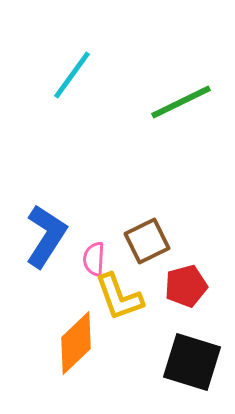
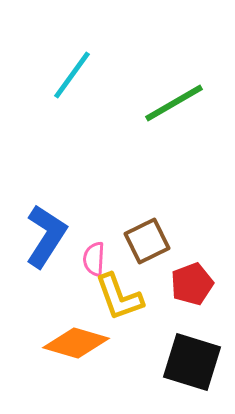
green line: moved 7 px left, 1 px down; rotated 4 degrees counterclockwise
red pentagon: moved 6 px right, 2 px up; rotated 6 degrees counterclockwise
orange diamond: rotated 60 degrees clockwise
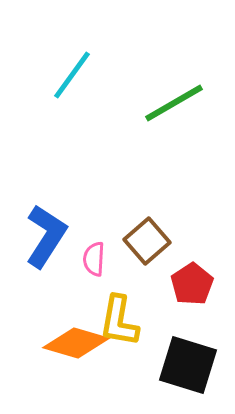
brown square: rotated 15 degrees counterclockwise
red pentagon: rotated 12 degrees counterclockwise
yellow L-shape: moved 24 px down; rotated 30 degrees clockwise
black square: moved 4 px left, 3 px down
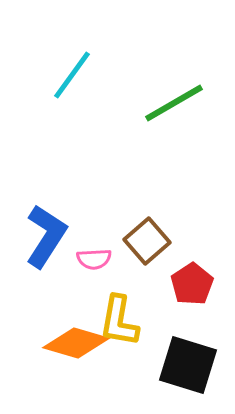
pink semicircle: rotated 96 degrees counterclockwise
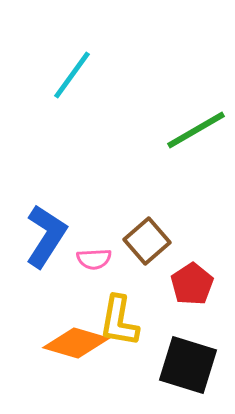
green line: moved 22 px right, 27 px down
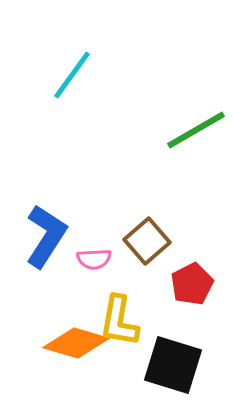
red pentagon: rotated 6 degrees clockwise
black square: moved 15 px left
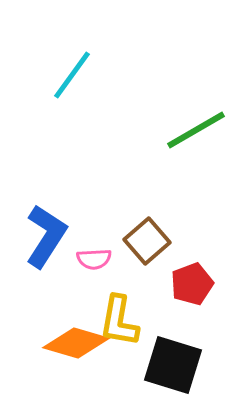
red pentagon: rotated 6 degrees clockwise
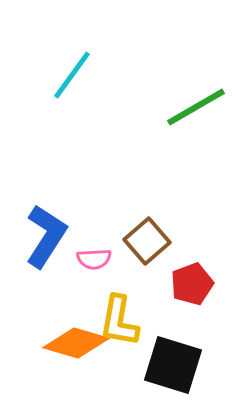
green line: moved 23 px up
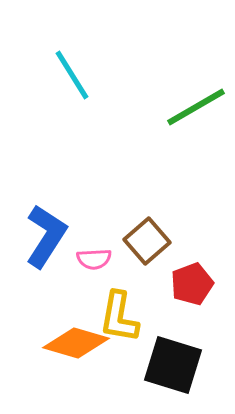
cyan line: rotated 68 degrees counterclockwise
yellow L-shape: moved 4 px up
